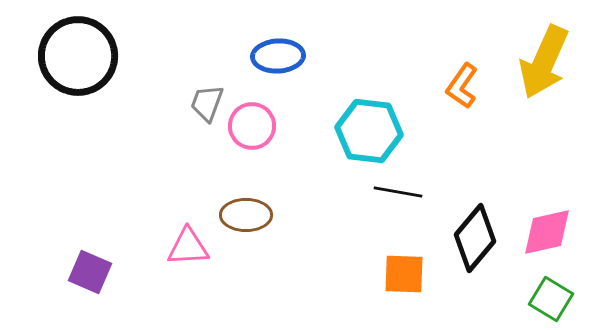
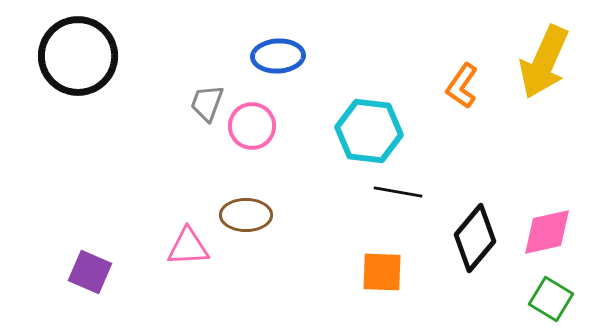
orange square: moved 22 px left, 2 px up
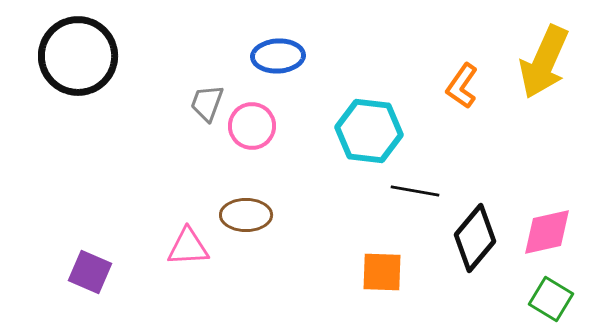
black line: moved 17 px right, 1 px up
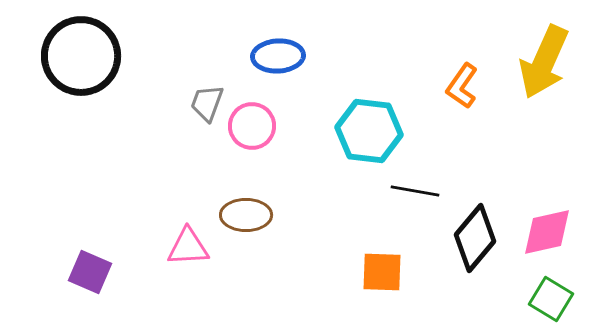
black circle: moved 3 px right
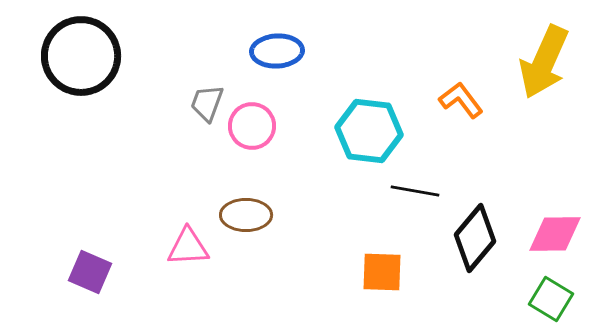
blue ellipse: moved 1 px left, 5 px up
orange L-shape: moved 1 px left, 14 px down; rotated 108 degrees clockwise
pink diamond: moved 8 px right, 2 px down; rotated 12 degrees clockwise
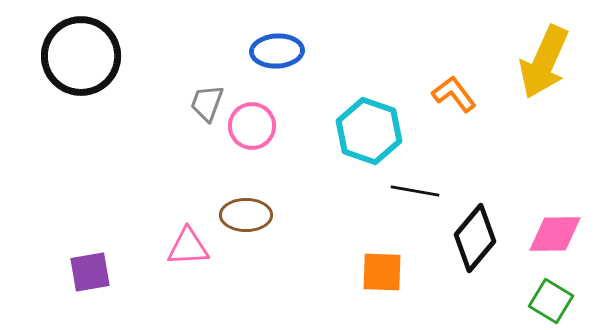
orange L-shape: moved 7 px left, 6 px up
cyan hexagon: rotated 12 degrees clockwise
purple square: rotated 33 degrees counterclockwise
green square: moved 2 px down
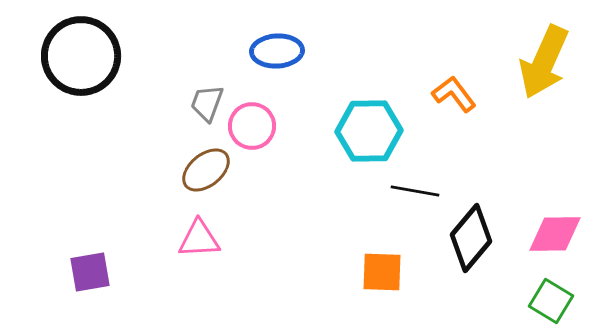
cyan hexagon: rotated 20 degrees counterclockwise
brown ellipse: moved 40 px left, 45 px up; rotated 39 degrees counterclockwise
black diamond: moved 4 px left
pink triangle: moved 11 px right, 8 px up
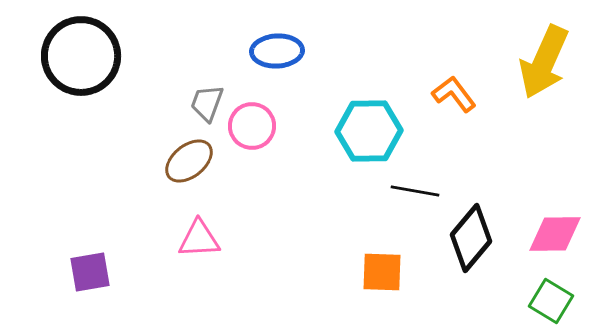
brown ellipse: moved 17 px left, 9 px up
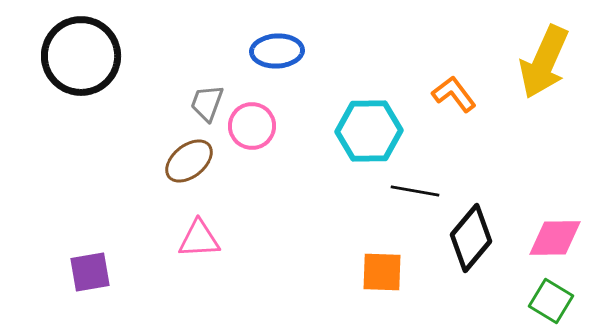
pink diamond: moved 4 px down
